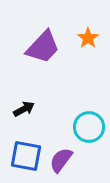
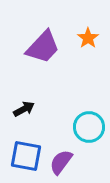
purple semicircle: moved 2 px down
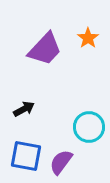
purple trapezoid: moved 2 px right, 2 px down
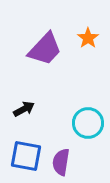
cyan circle: moved 1 px left, 4 px up
purple semicircle: rotated 28 degrees counterclockwise
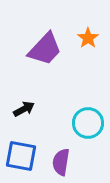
blue square: moved 5 px left
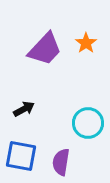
orange star: moved 2 px left, 5 px down
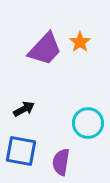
orange star: moved 6 px left, 1 px up
blue square: moved 5 px up
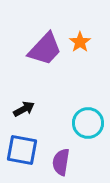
blue square: moved 1 px right, 1 px up
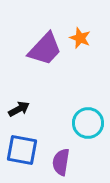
orange star: moved 4 px up; rotated 15 degrees counterclockwise
black arrow: moved 5 px left
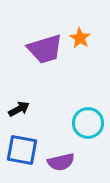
orange star: rotated 10 degrees clockwise
purple trapezoid: rotated 30 degrees clockwise
purple semicircle: rotated 112 degrees counterclockwise
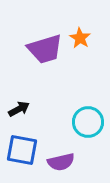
cyan circle: moved 1 px up
